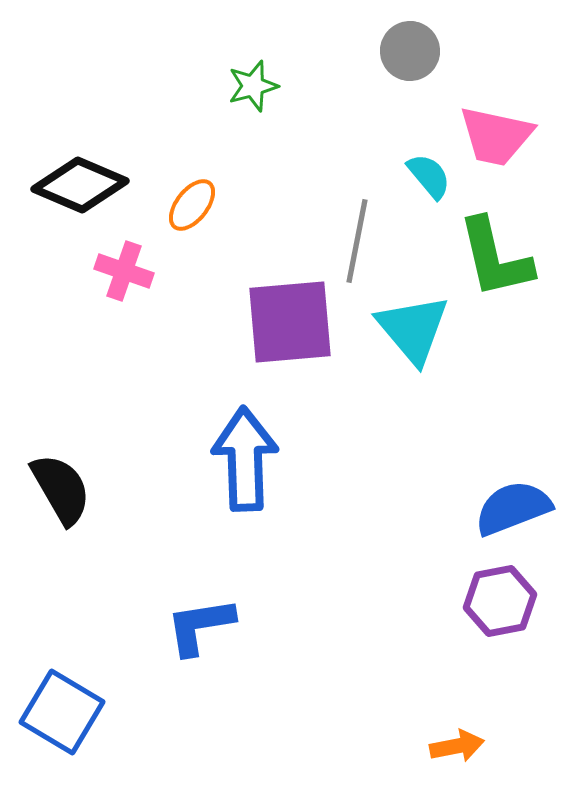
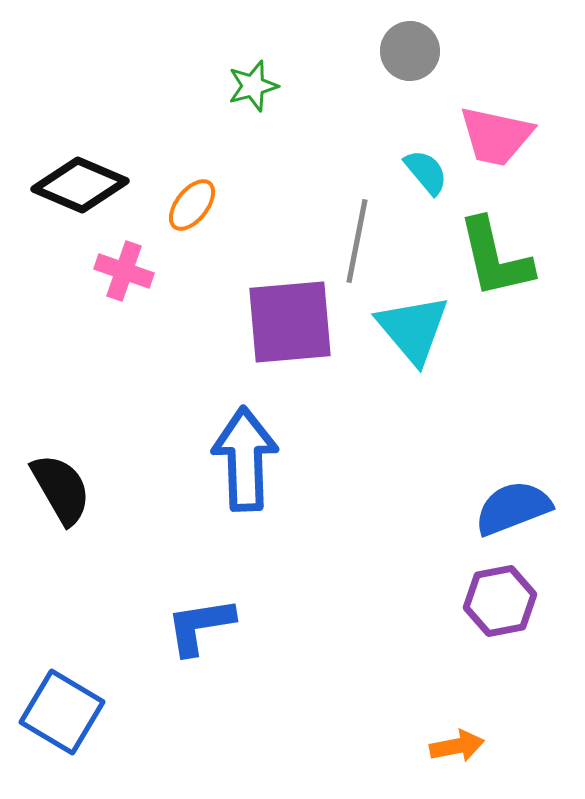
cyan semicircle: moved 3 px left, 4 px up
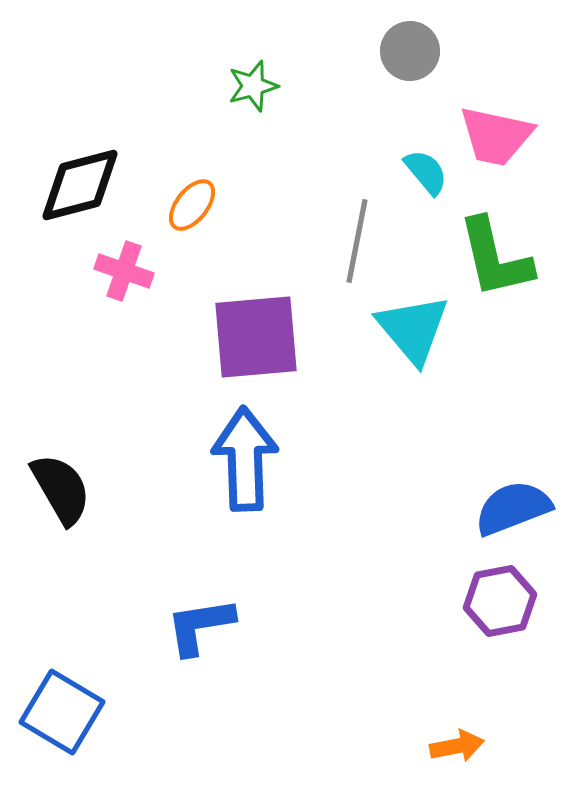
black diamond: rotated 38 degrees counterclockwise
purple square: moved 34 px left, 15 px down
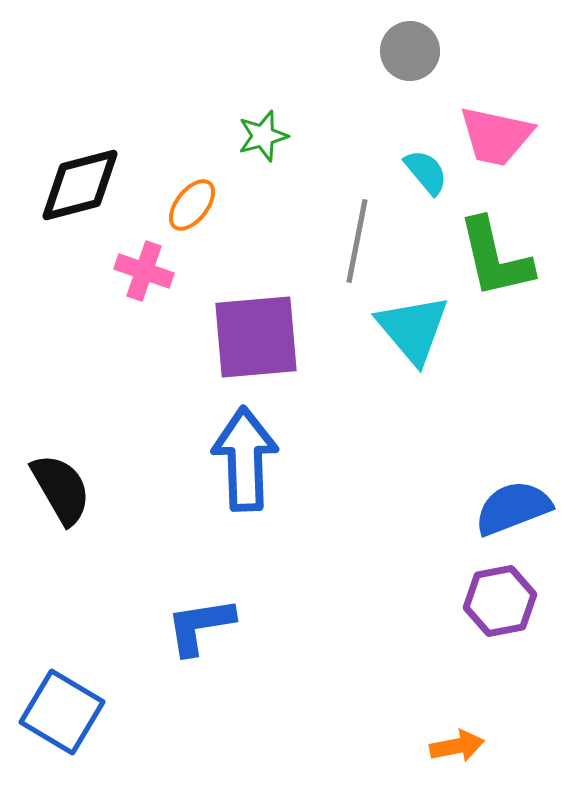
green star: moved 10 px right, 50 px down
pink cross: moved 20 px right
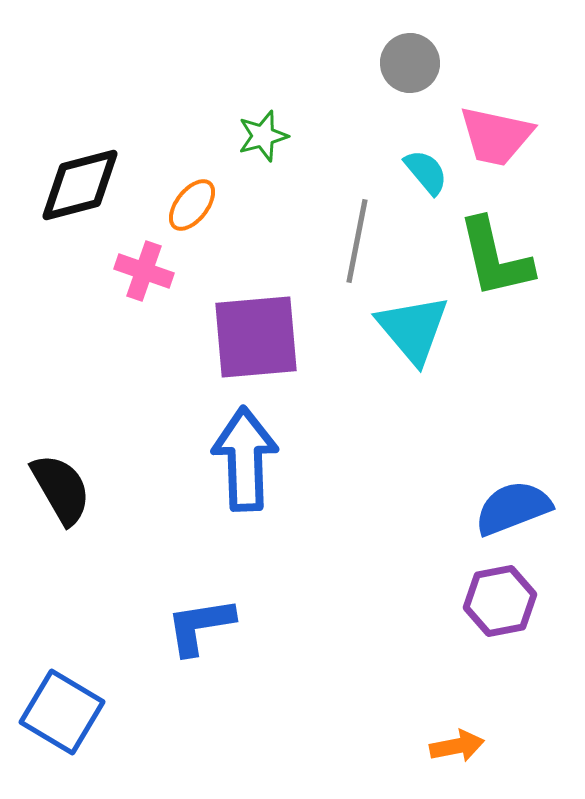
gray circle: moved 12 px down
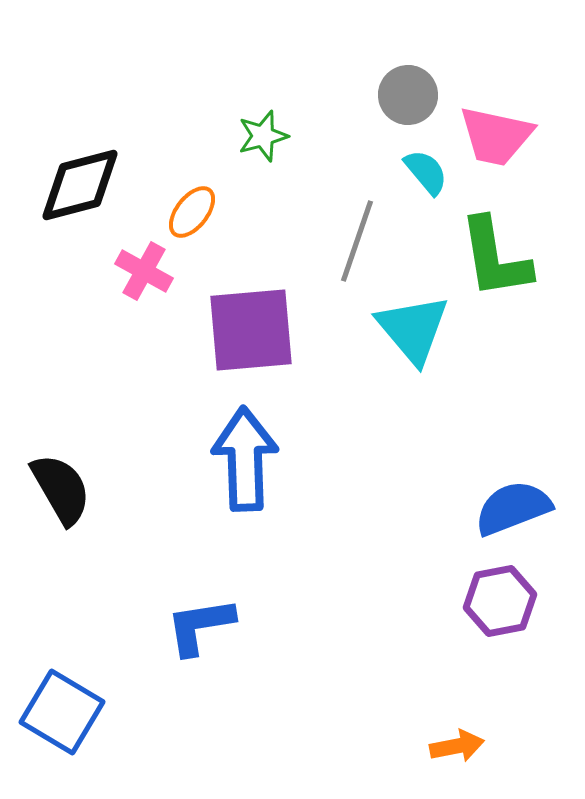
gray circle: moved 2 px left, 32 px down
orange ellipse: moved 7 px down
gray line: rotated 8 degrees clockwise
green L-shape: rotated 4 degrees clockwise
pink cross: rotated 10 degrees clockwise
purple square: moved 5 px left, 7 px up
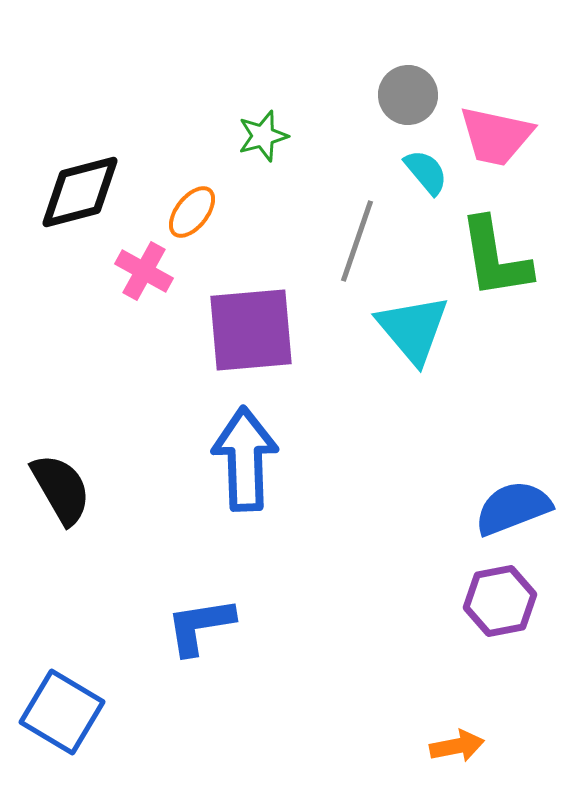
black diamond: moved 7 px down
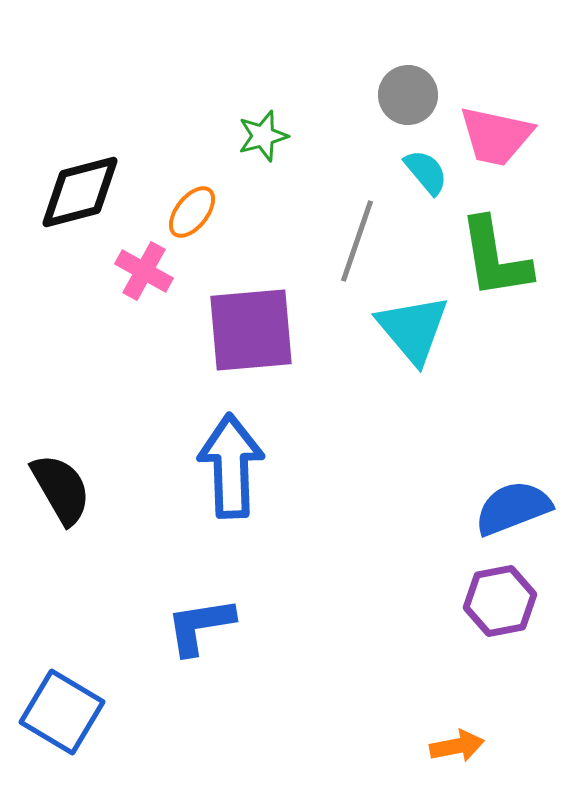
blue arrow: moved 14 px left, 7 px down
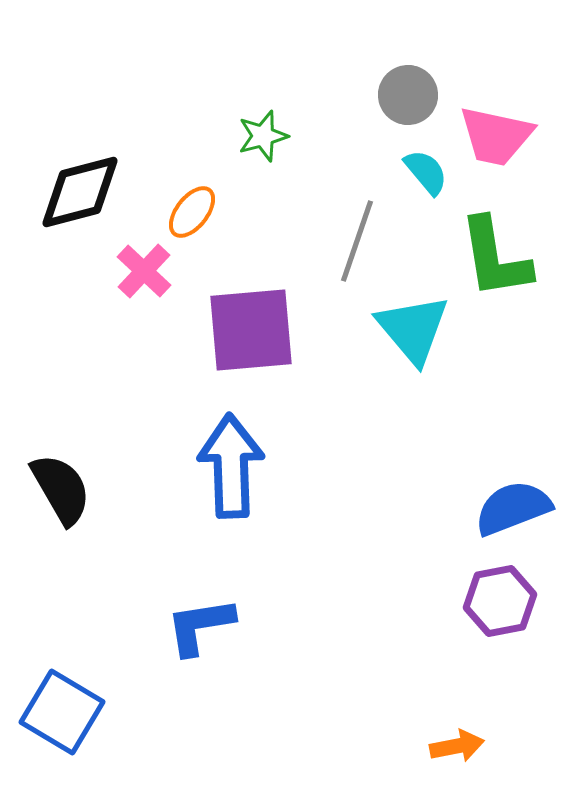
pink cross: rotated 14 degrees clockwise
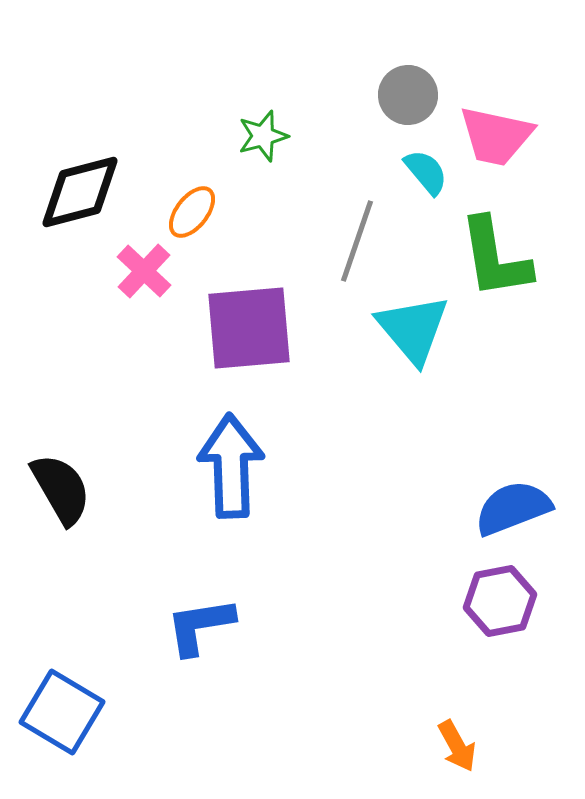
purple square: moved 2 px left, 2 px up
orange arrow: rotated 72 degrees clockwise
